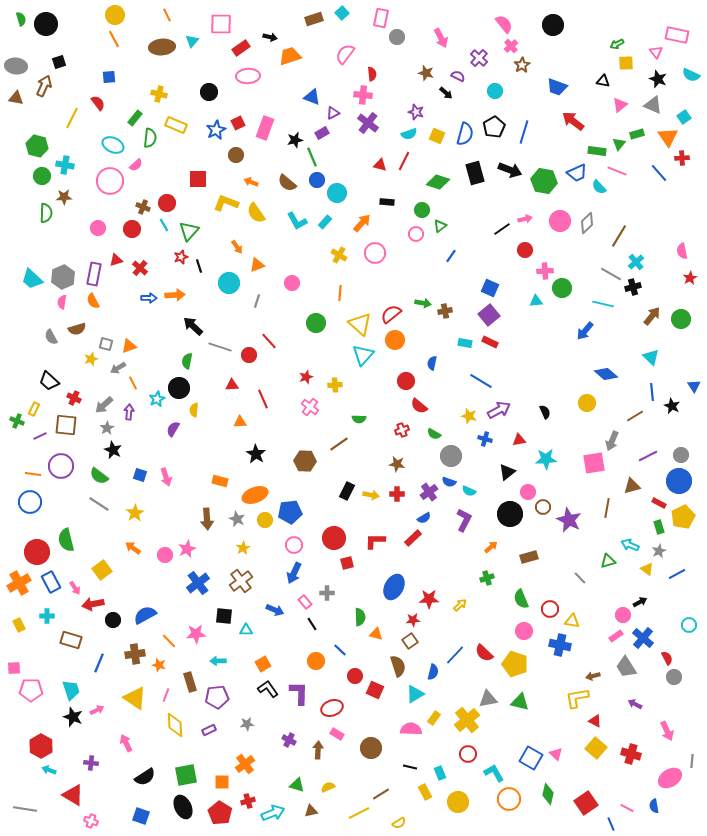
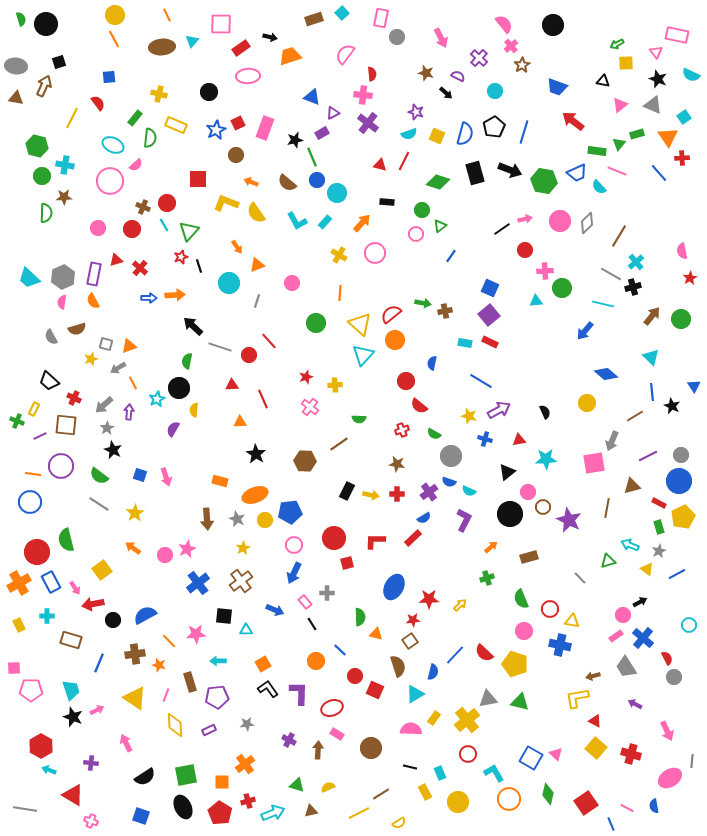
cyan trapezoid at (32, 279): moved 3 px left, 1 px up
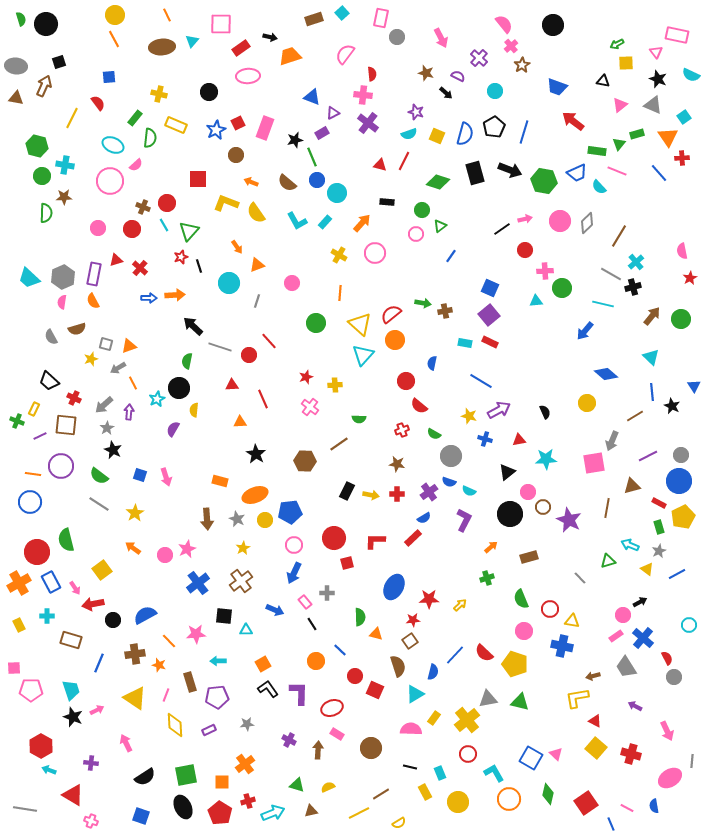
blue cross at (560, 645): moved 2 px right, 1 px down
purple arrow at (635, 704): moved 2 px down
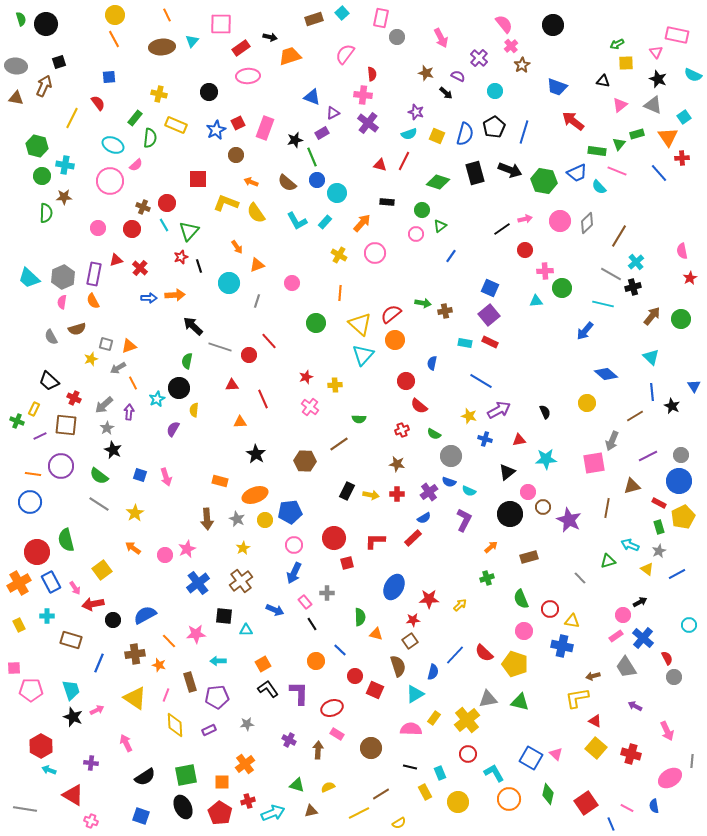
cyan semicircle at (691, 75): moved 2 px right
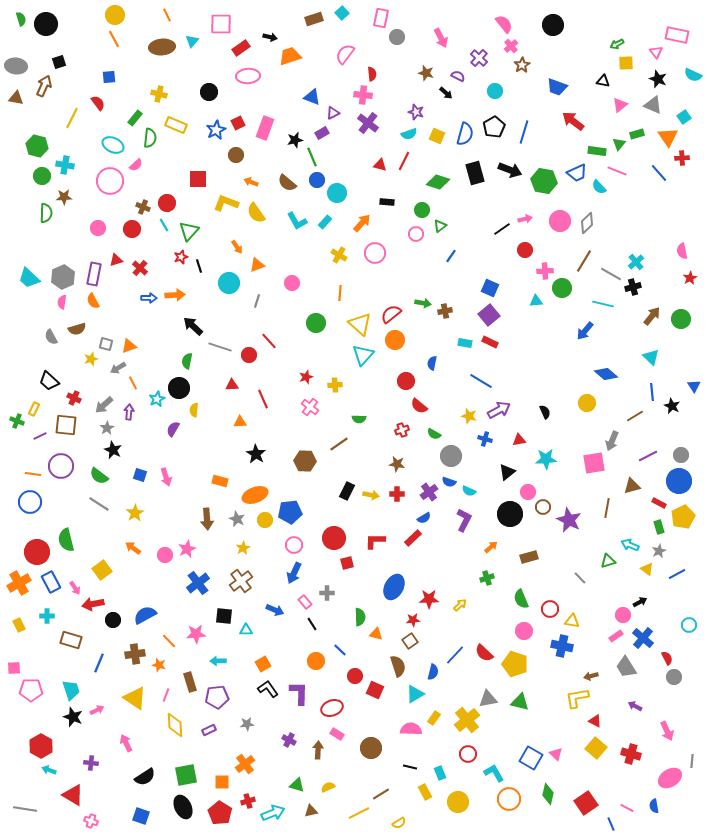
brown line at (619, 236): moved 35 px left, 25 px down
brown arrow at (593, 676): moved 2 px left
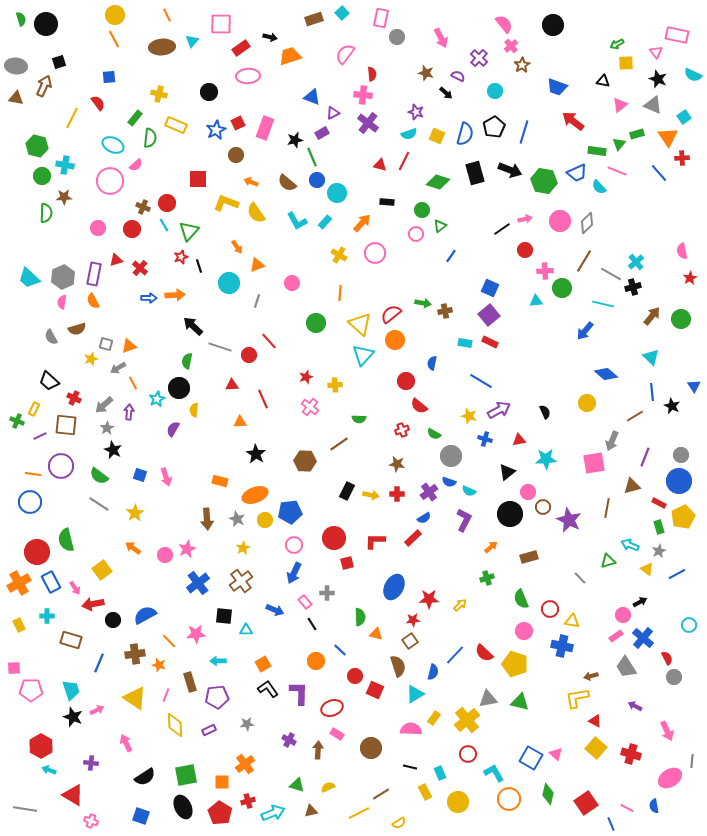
purple line at (648, 456): moved 3 px left, 1 px down; rotated 42 degrees counterclockwise
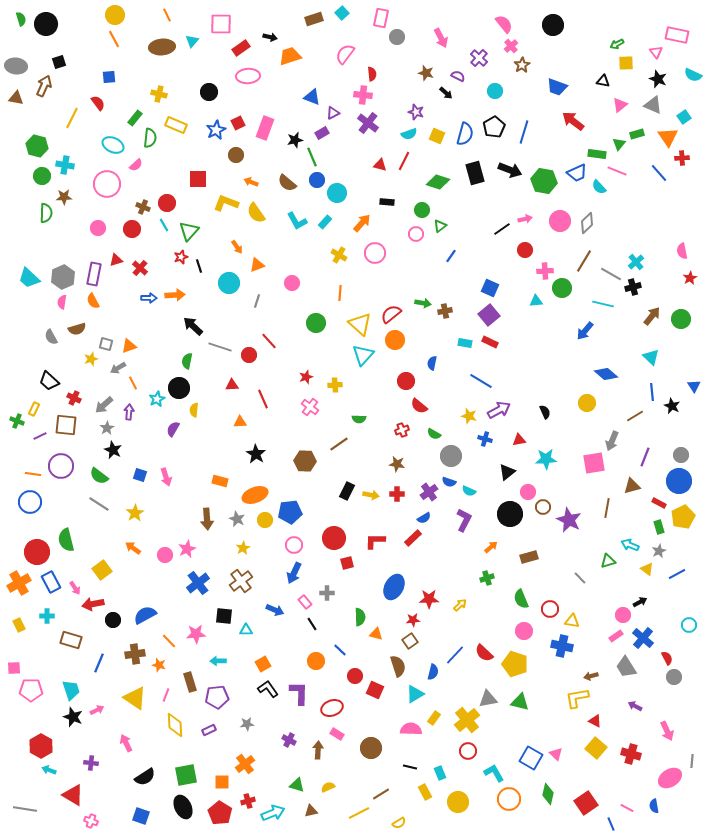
green rectangle at (597, 151): moved 3 px down
pink circle at (110, 181): moved 3 px left, 3 px down
red circle at (468, 754): moved 3 px up
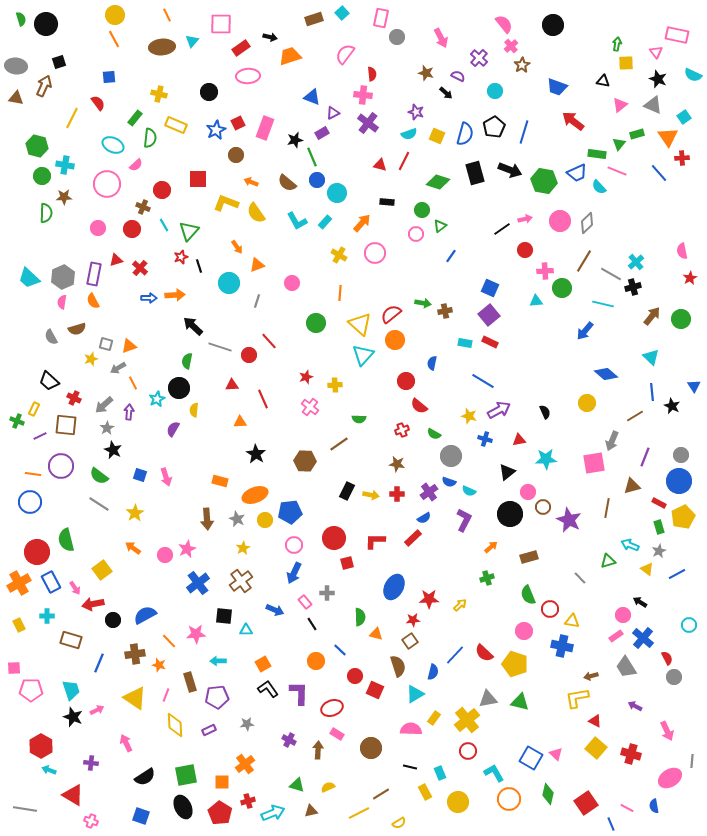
green arrow at (617, 44): rotated 128 degrees clockwise
red circle at (167, 203): moved 5 px left, 13 px up
blue line at (481, 381): moved 2 px right
green semicircle at (521, 599): moved 7 px right, 4 px up
black arrow at (640, 602): rotated 120 degrees counterclockwise
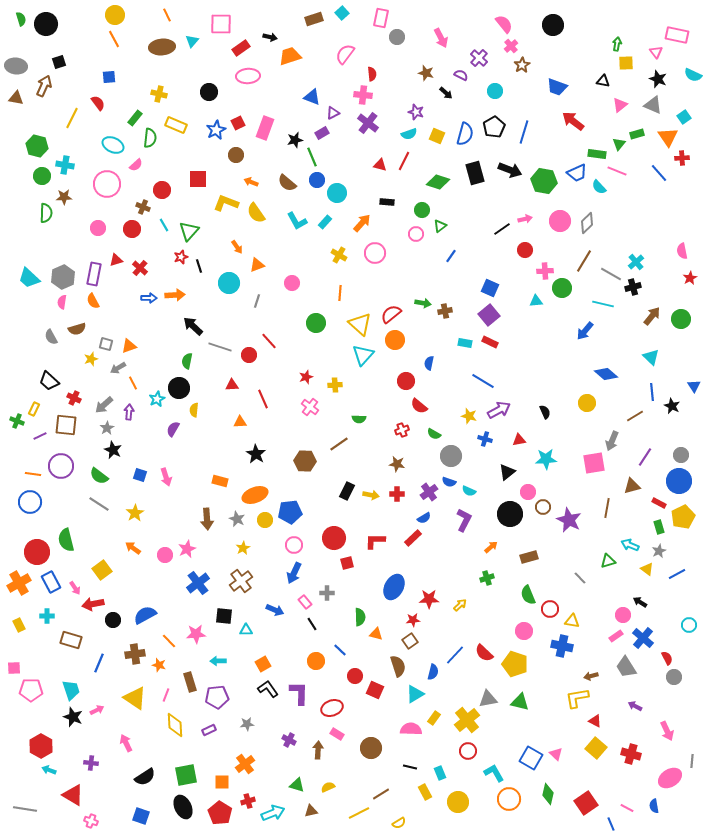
purple semicircle at (458, 76): moved 3 px right, 1 px up
blue semicircle at (432, 363): moved 3 px left
purple line at (645, 457): rotated 12 degrees clockwise
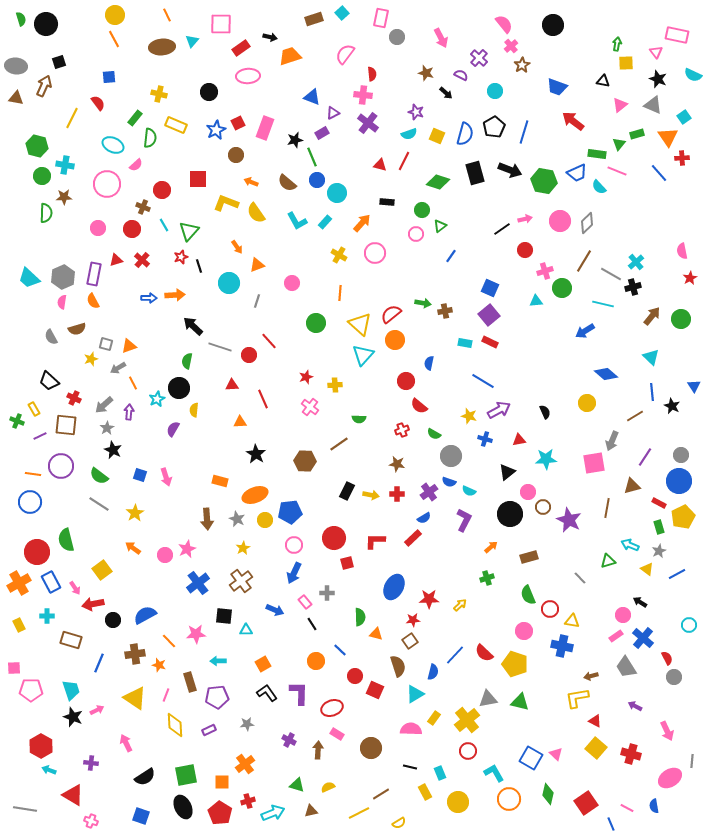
red cross at (140, 268): moved 2 px right, 8 px up
pink cross at (545, 271): rotated 14 degrees counterclockwise
blue arrow at (585, 331): rotated 18 degrees clockwise
yellow rectangle at (34, 409): rotated 56 degrees counterclockwise
black L-shape at (268, 689): moved 1 px left, 4 px down
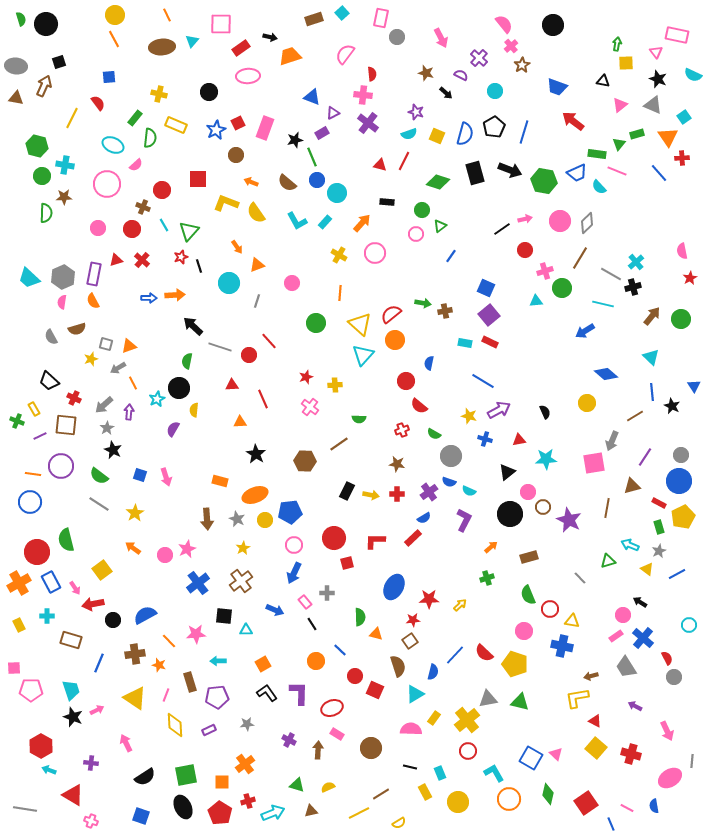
brown line at (584, 261): moved 4 px left, 3 px up
blue square at (490, 288): moved 4 px left
